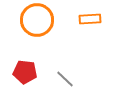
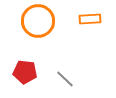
orange circle: moved 1 px right, 1 px down
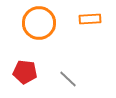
orange circle: moved 1 px right, 2 px down
gray line: moved 3 px right
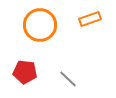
orange rectangle: rotated 15 degrees counterclockwise
orange circle: moved 1 px right, 2 px down
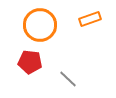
red pentagon: moved 5 px right, 10 px up
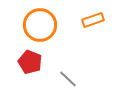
orange rectangle: moved 3 px right, 1 px down
red pentagon: rotated 15 degrees clockwise
